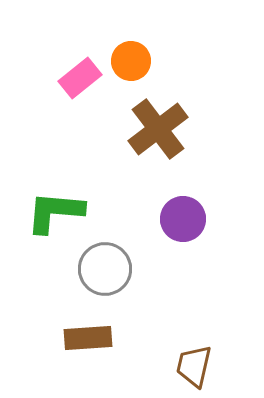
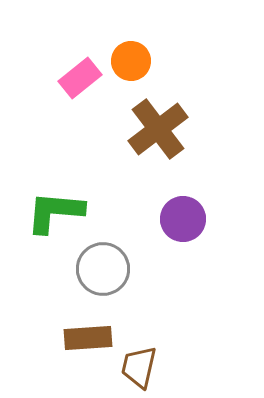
gray circle: moved 2 px left
brown trapezoid: moved 55 px left, 1 px down
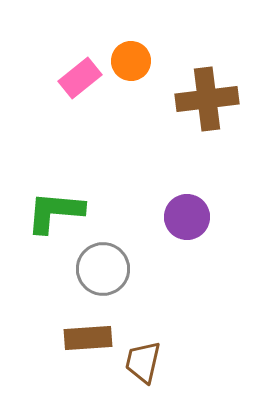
brown cross: moved 49 px right, 30 px up; rotated 30 degrees clockwise
purple circle: moved 4 px right, 2 px up
brown trapezoid: moved 4 px right, 5 px up
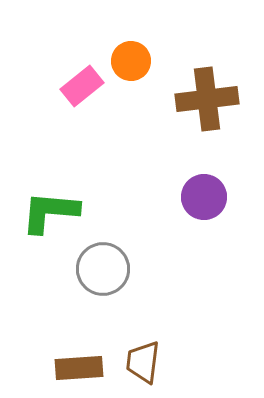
pink rectangle: moved 2 px right, 8 px down
green L-shape: moved 5 px left
purple circle: moved 17 px right, 20 px up
brown rectangle: moved 9 px left, 30 px down
brown trapezoid: rotated 6 degrees counterclockwise
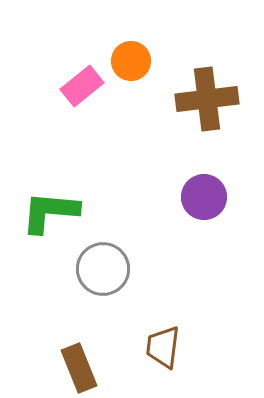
brown trapezoid: moved 20 px right, 15 px up
brown rectangle: rotated 72 degrees clockwise
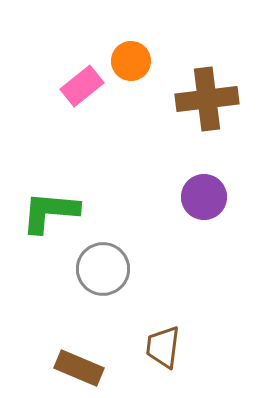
brown rectangle: rotated 45 degrees counterclockwise
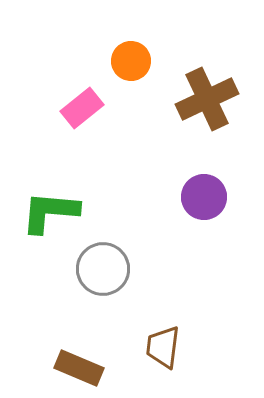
pink rectangle: moved 22 px down
brown cross: rotated 18 degrees counterclockwise
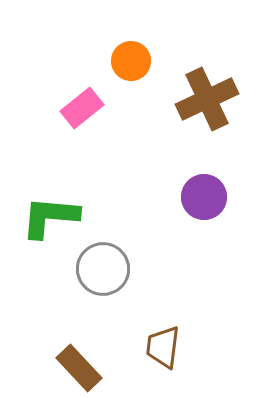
green L-shape: moved 5 px down
brown rectangle: rotated 24 degrees clockwise
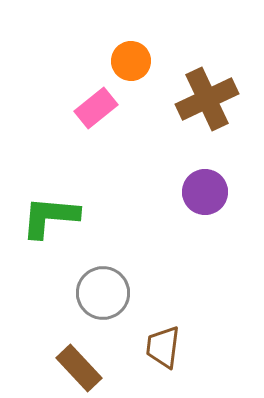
pink rectangle: moved 14 px right
purple circle: moved 1 px right, 5 px up
gray circle: moved 24 px down
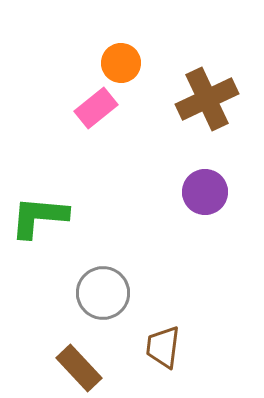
orange circle: moved 10 px left, 2 px down
green L-shape: moved 11 px left
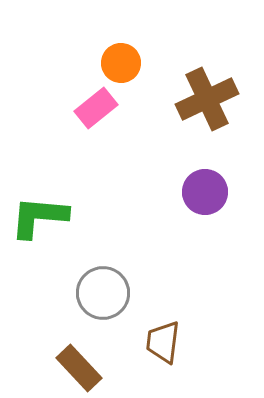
brown trapezoid: moved 5 px up
